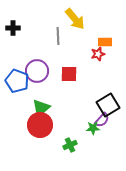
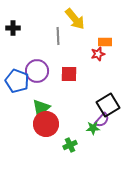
red circle: moved 6 px right, 1 px up
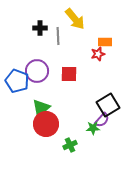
black cross: moved 27 px right
